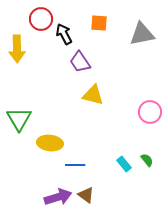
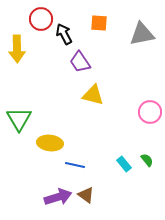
blue line: rotated 12 degrees clockwise
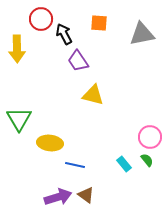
purple trapezoid: moved 2 px left, 1 px up
pink circle: moved 25 px down
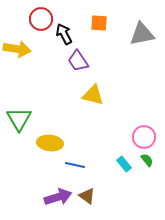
yellow arrow: rotated 80 degrees counterclockwise
pink circle: moved 6 px left
brown triangle: moved 1 px right, 1 px down
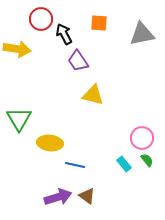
pink circle: moved 2 px left, 1 px down
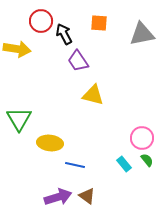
red circle: moved 2 px down
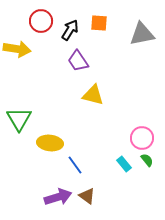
black arrow: moved 6 px right, 4 px up; rotated 60 degrees clockwise
blue line: rotated 42 degrees clockwise
